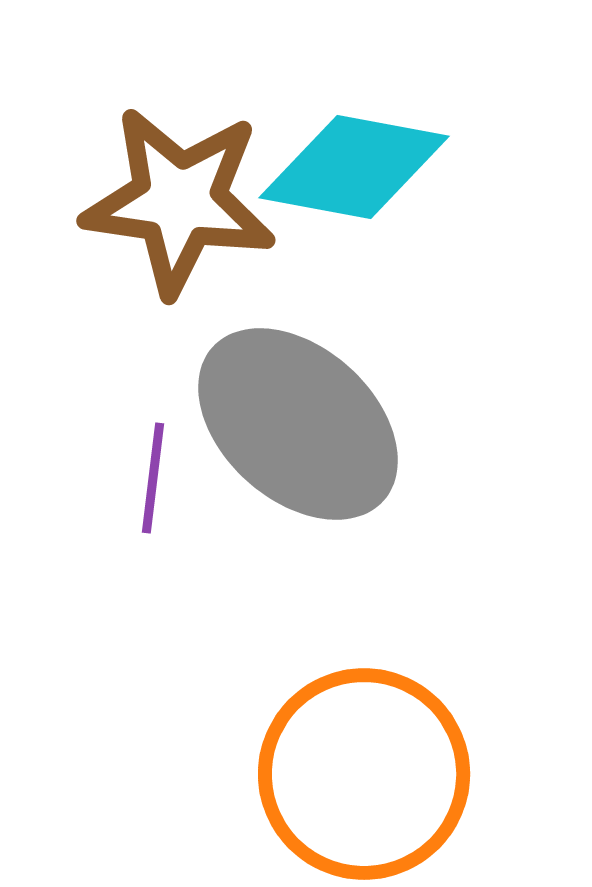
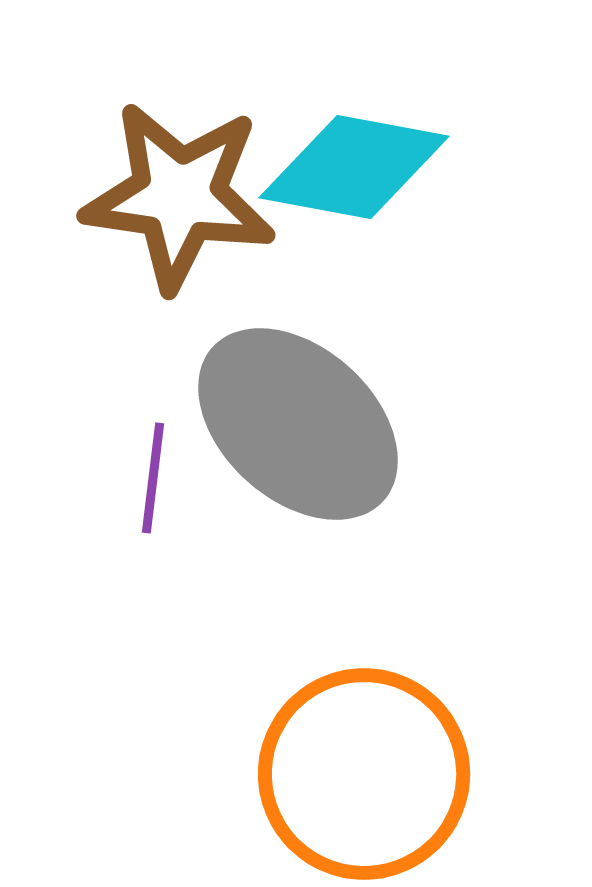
brown star: moved 5 px up
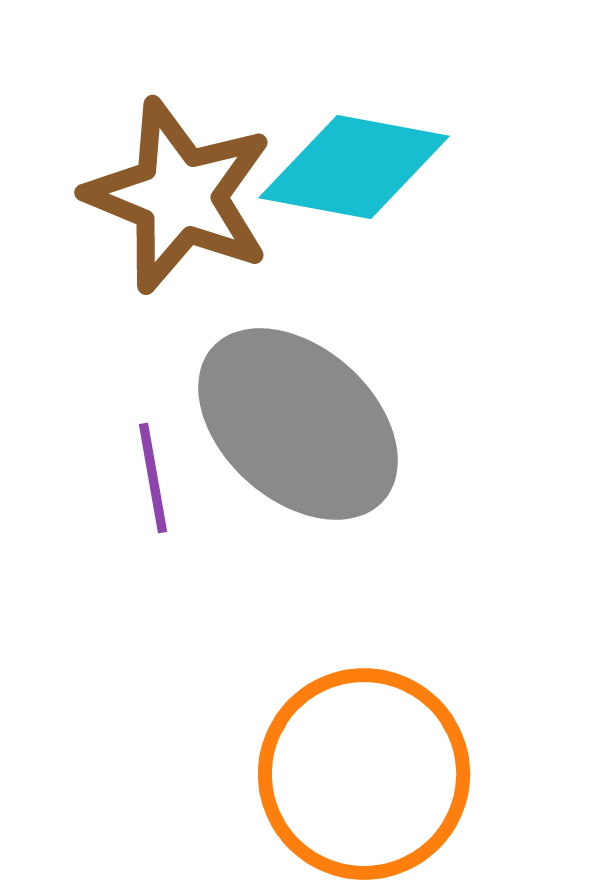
brown star: rotated 14 degrees clockwise
purple line: rotated 17 degrees counterclockwise
